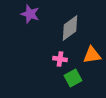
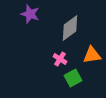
pink cross: rotated 24 degrees clockwise
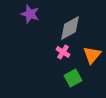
gray diamond: rotated 8 degrees clockwise
orange triangle: rotated 42 degrees counterclockwise
pink cross: moved 3 px right, 7 px up
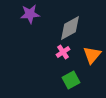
purple star: rotated 24 degrees counterclockwise
pink cross: rotated 24 degrees clockwise
green square: moved 2 px left, 2 px down
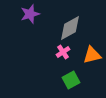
purple star: rotated 12 degrees counterclockwise
orange triangle: rotated 36 degrees clockwise
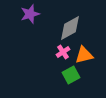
orange triangle: moved 8 px left
green square: moved 5 px up
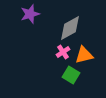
green square: rotated 30 degrees counterclockwise
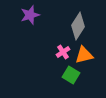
purple star: moved 1 px down
gray diamond: moved 8 px right, 2 px up; rotated 28 degrees counterclockwise
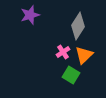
orange triangle: rotated 30 degrees counterclockwise
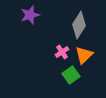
gray diamond: moved 1 px right, 1 px up
pink cross: moved 1 px left
green square: rotated 24 degrees clockwise
